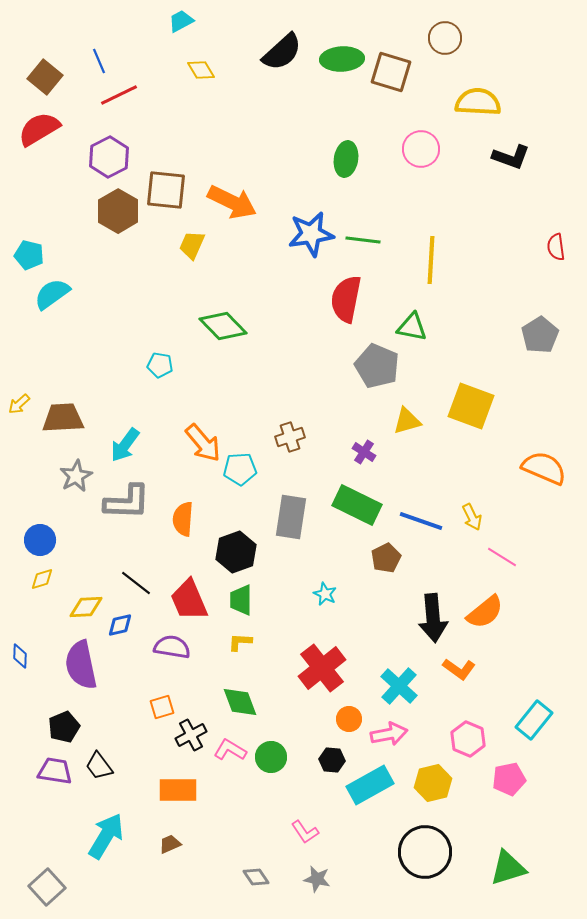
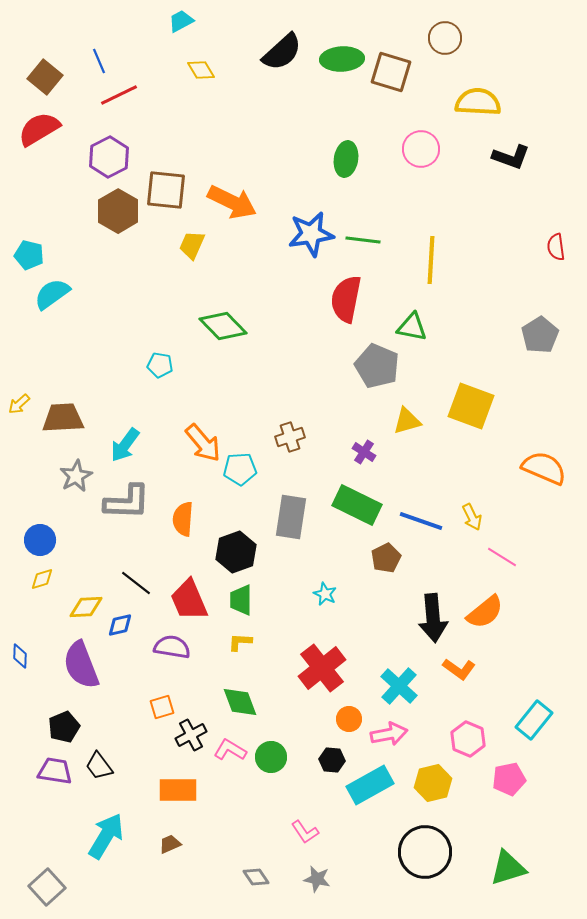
purple semicircle at (81, 665): rotated 9 degrees counterclockwise
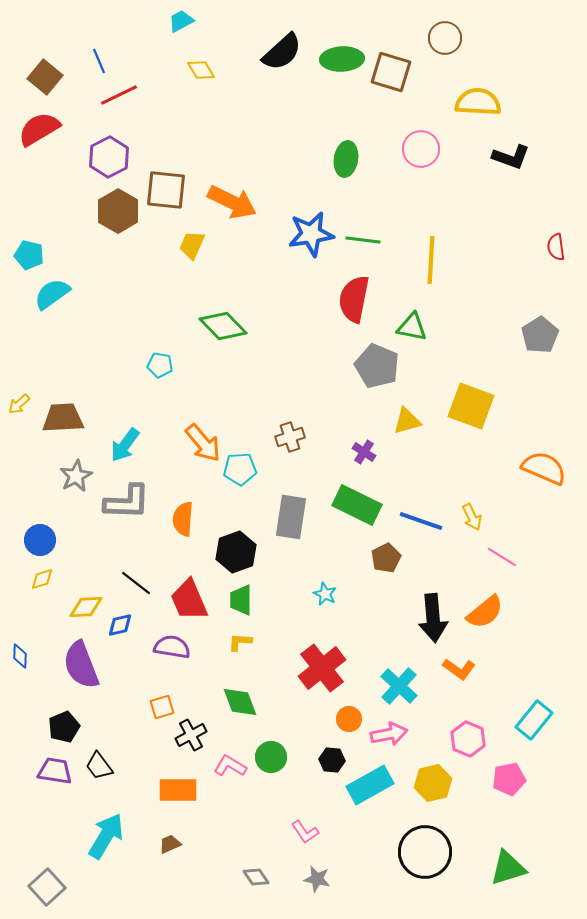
red semicircle at (346, 299): moved 8 px right
pink L-shape at (230, 750): moved 16 px down
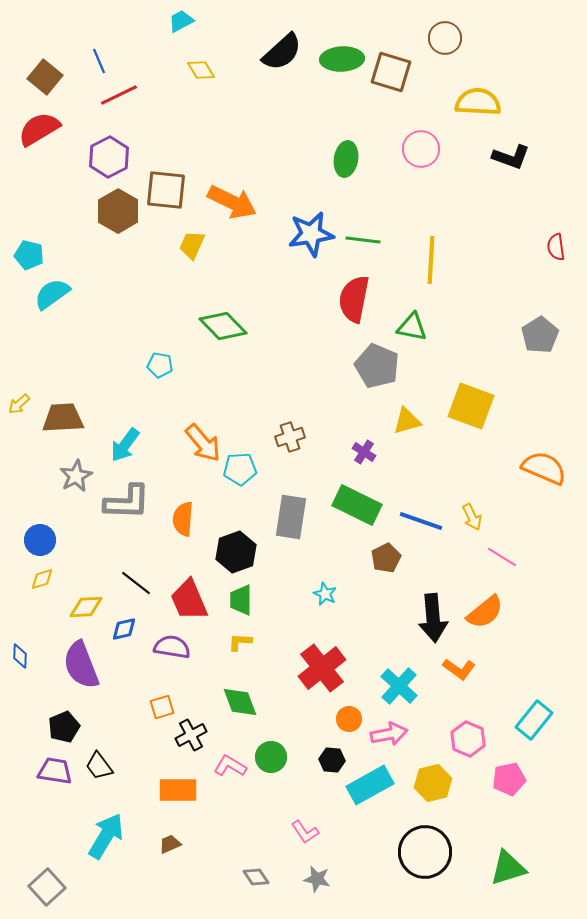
blue diamond at (120, 625): moved 4 px right, 4 px down
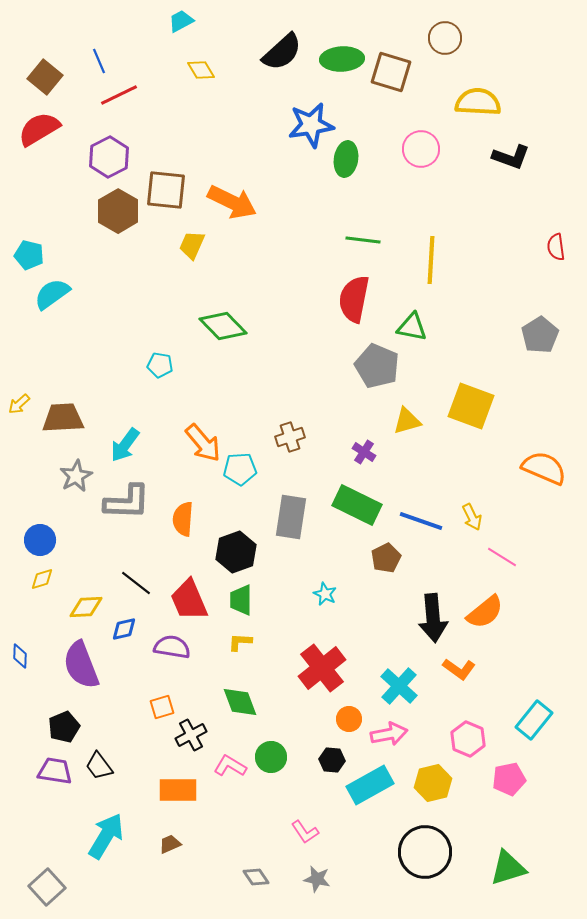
blue star at (311, 234): moved 109 px up
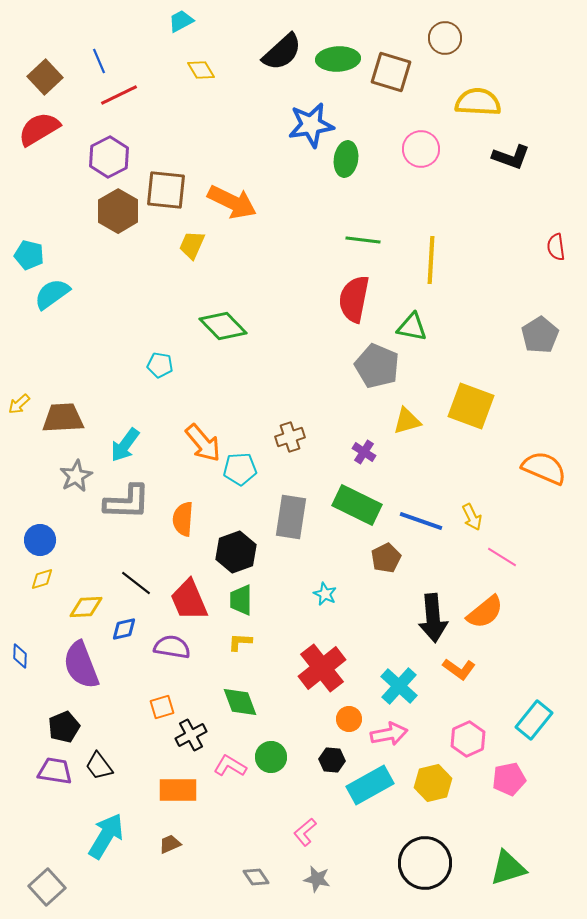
green ellipse at (342, 59): moved 4 px left
brown square at (45, 77): rotated 8 degrees clockwise
pink hexagon at (468, 739): rotated 12 degrees clockwise
pink L-shape at (305, 832): rotated 84 degrees clockwise
black circle at (425, 852): moved 11 px down
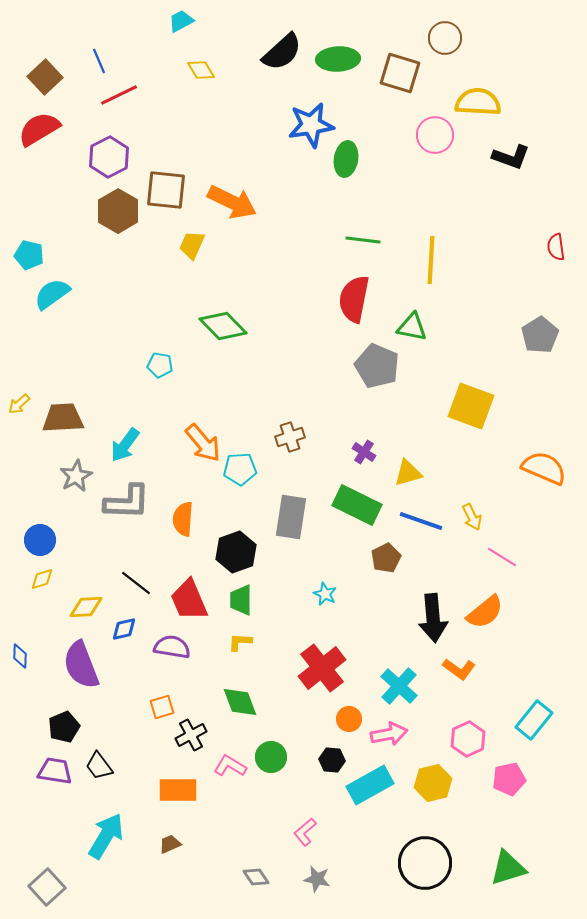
brown square at (391, 72): moved 9 px right, 1 px down
pink circle at (421, 149): moved 14 px right, 14 px up
yellow triangle at (407, 421): moved 1 px right, 52 px down
